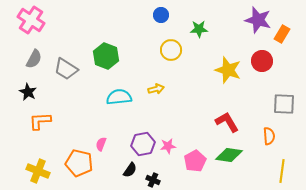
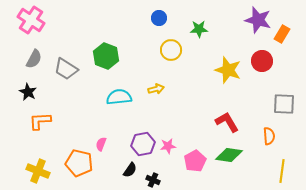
blue circle: moved 2 px left, 3 px down
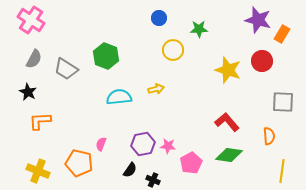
yellow circle: moved 2 px right
gray square: moved 1 px left, 2 px up
red L-shape: rotated 10 degrees counterclockwise
pink star: rotated 14 degrees clockwise
pink pentagon: moved 4 px left, 2 px down
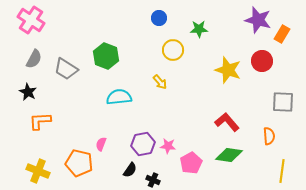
yellow arrow: moved 4 px right, 7 px up; rotated 63 degrees clockwise
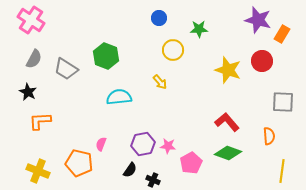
green diamond: moved 1 px left, 2 px up; rotated 12 degrees clockwise
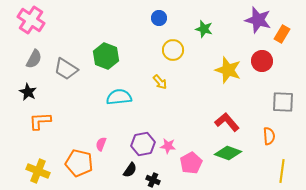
green star: moved 5 px right; rotated 18 degrees clockwise
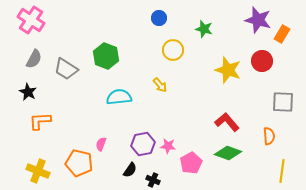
yellow arrow: moved 3 px down
